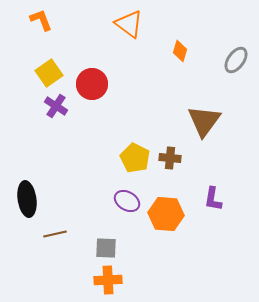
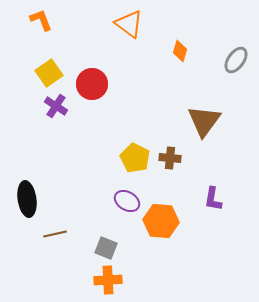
orange hexagon: moved 5 px left, 7 px down
gray square: rotated 20 degrees clockwise
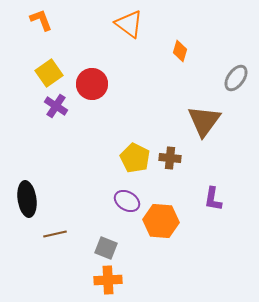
gray ellipse: moved 18 px down
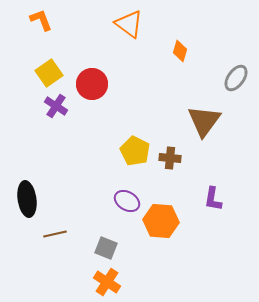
yellow pentagon: moved 7 px up
orange cross: moved 1 px left, 2 px down; rotated 36 degrees clockwise
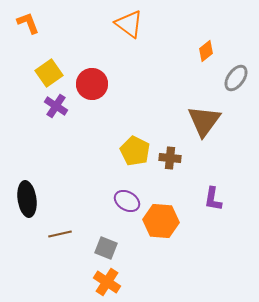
orange L-shape: moved 13 px left, 3 px down
orange diamond: moved 26 px right; rotated 35 degrees clockwise
brown line: moved 5 px right
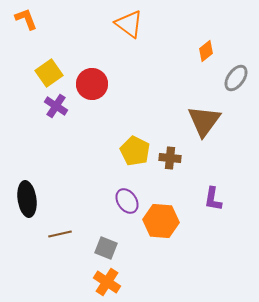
orange L-shape: moved 2 px left, 4 px up
purple ellipse: rotated 25 degrees clockwise
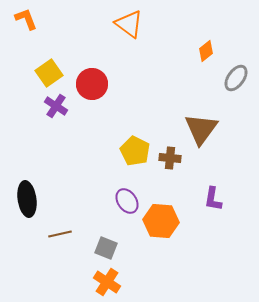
brown triangle: moved 3 px left, 8 px down
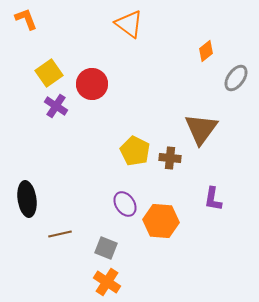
purple ellipse: moved 2 px left, 3 px down
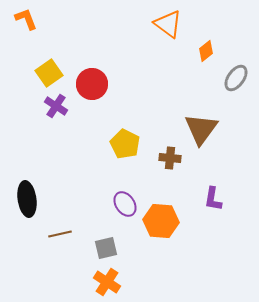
orange triangle: moved 39 px right
yellow pentagon: moved 10 px left, 7 px up
gray square: rotated 35 degrees counterclockwise
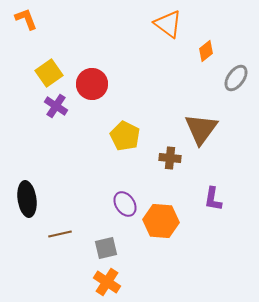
yellow pentagon: moved 8 px up
